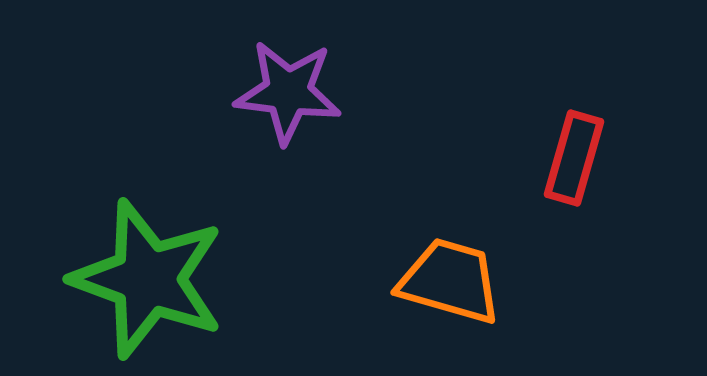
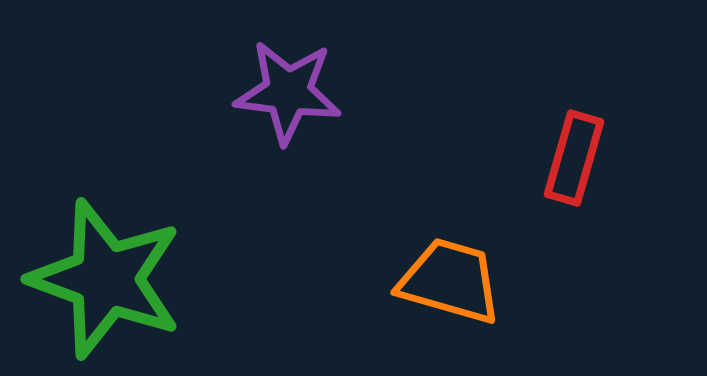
green star: moved 42 px left
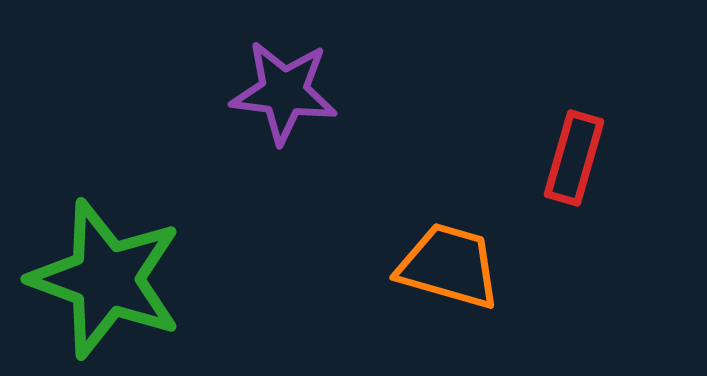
purple star: moved 4 px left
orange trapezoid: moved 1 px left, 15 px up
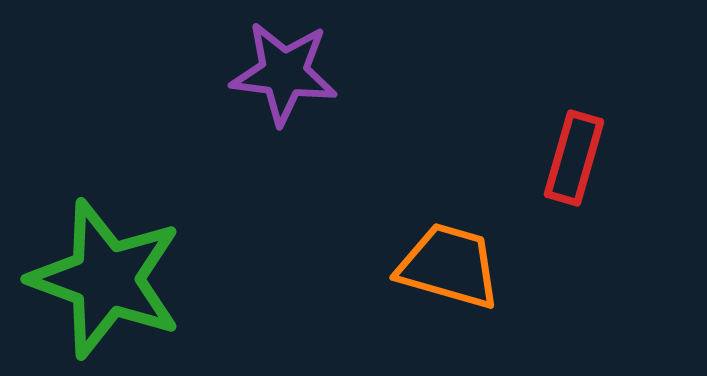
purple star: moved 19 px up
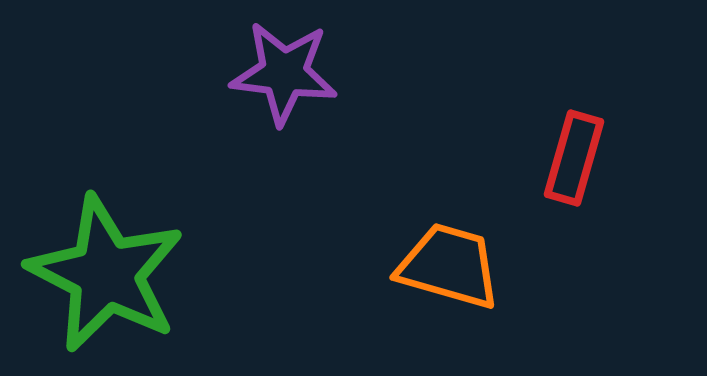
green star: moved 5 px up; rotated 7 degrees clockwise
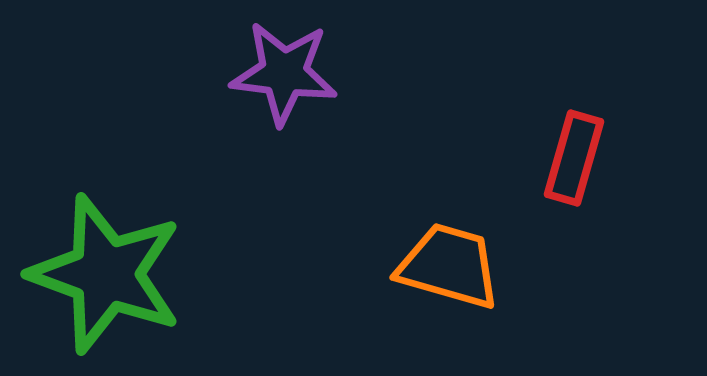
green star: rotated 7 degrees counterclockwise
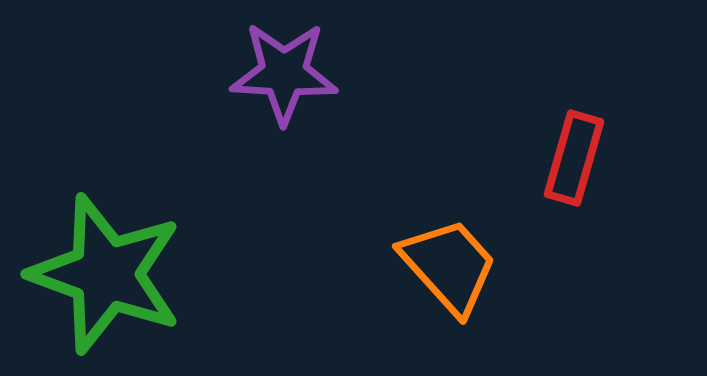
purple star: rotated 4 degrees counterclockwise
orange trapezoid: rotated 32 degrees clockwise
